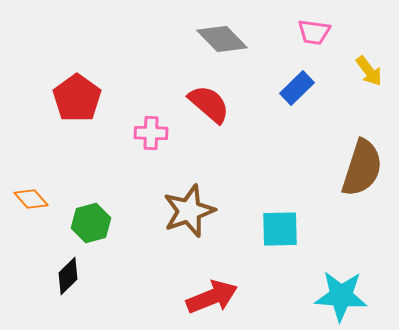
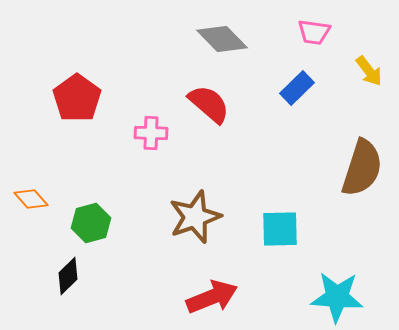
brown star: moved 6 px right, 6 px down
cyan star: moved 4 px left, 1 px down
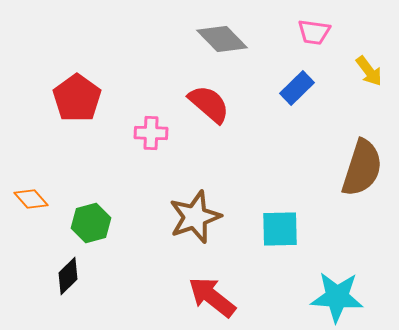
red arrow: rotated 120 degrees counterclockwise
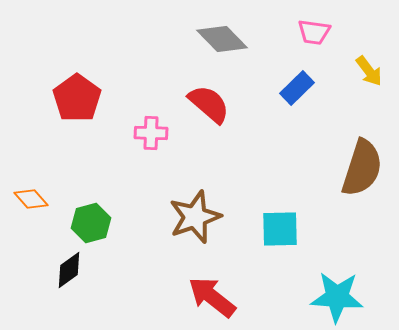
black diamond: moved 1 px right, 6 px up; rotated 9 degrees clockwise
